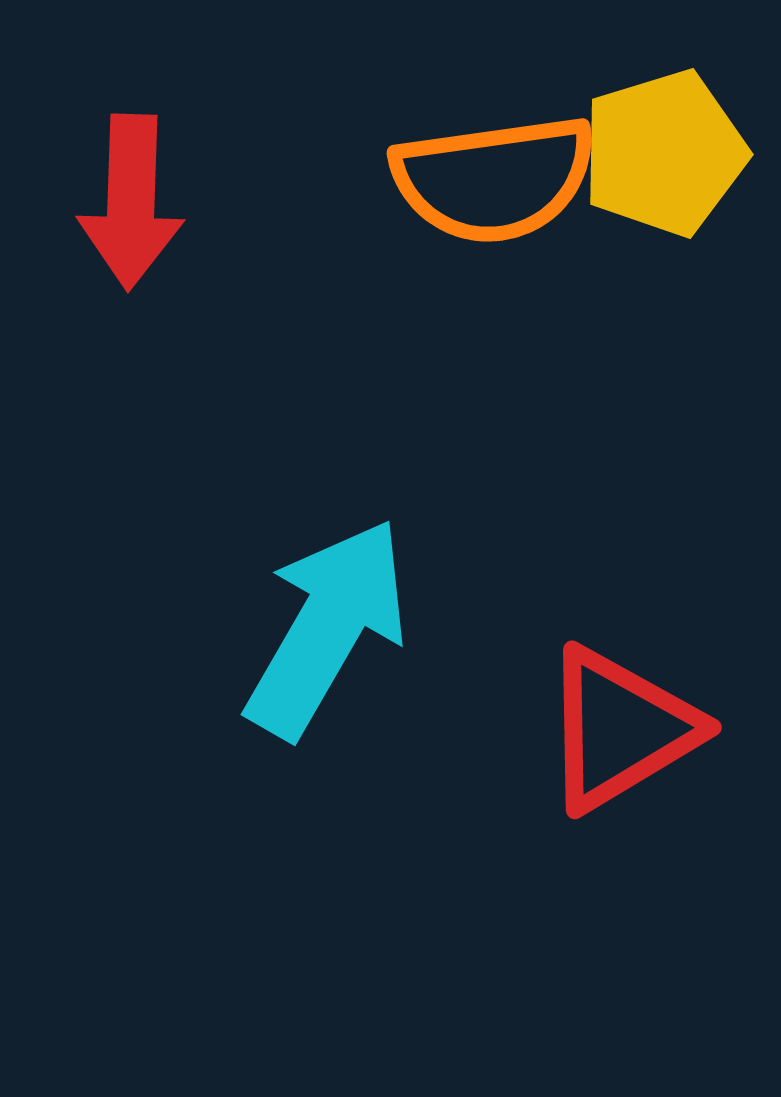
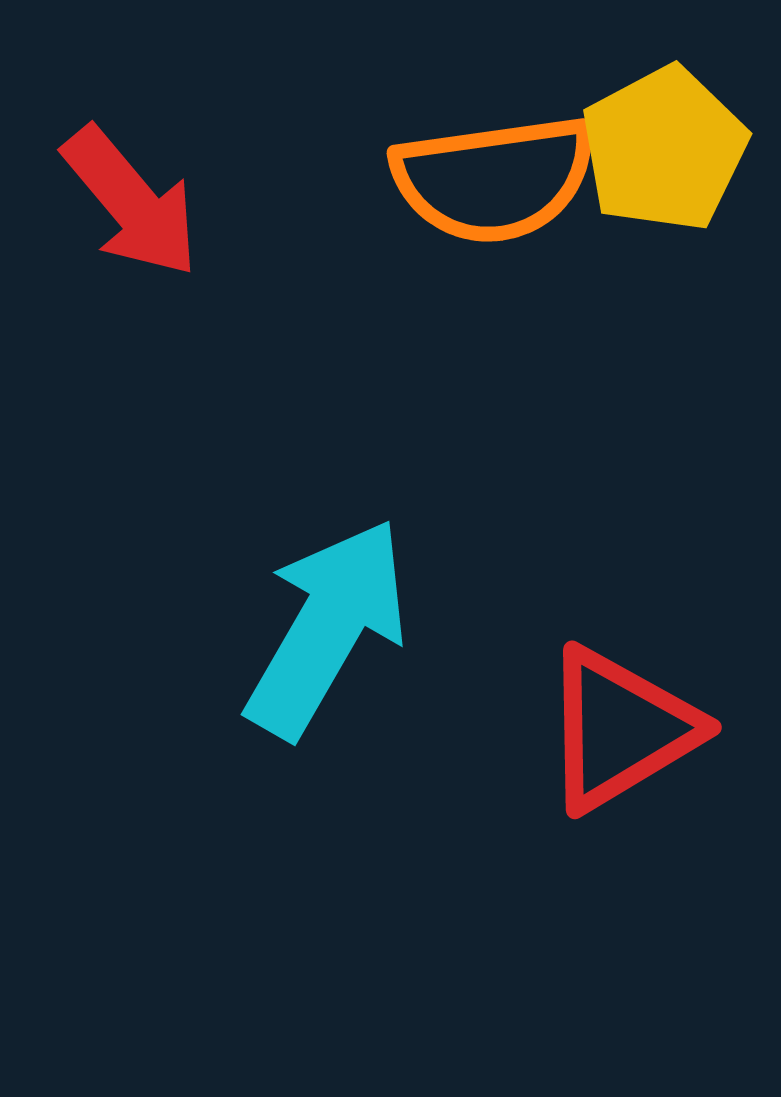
yellow pentagon: moved 4 px up; rotated 11 degrees counterclockwise
red arrow: rotated 42 degrees counterclockwise
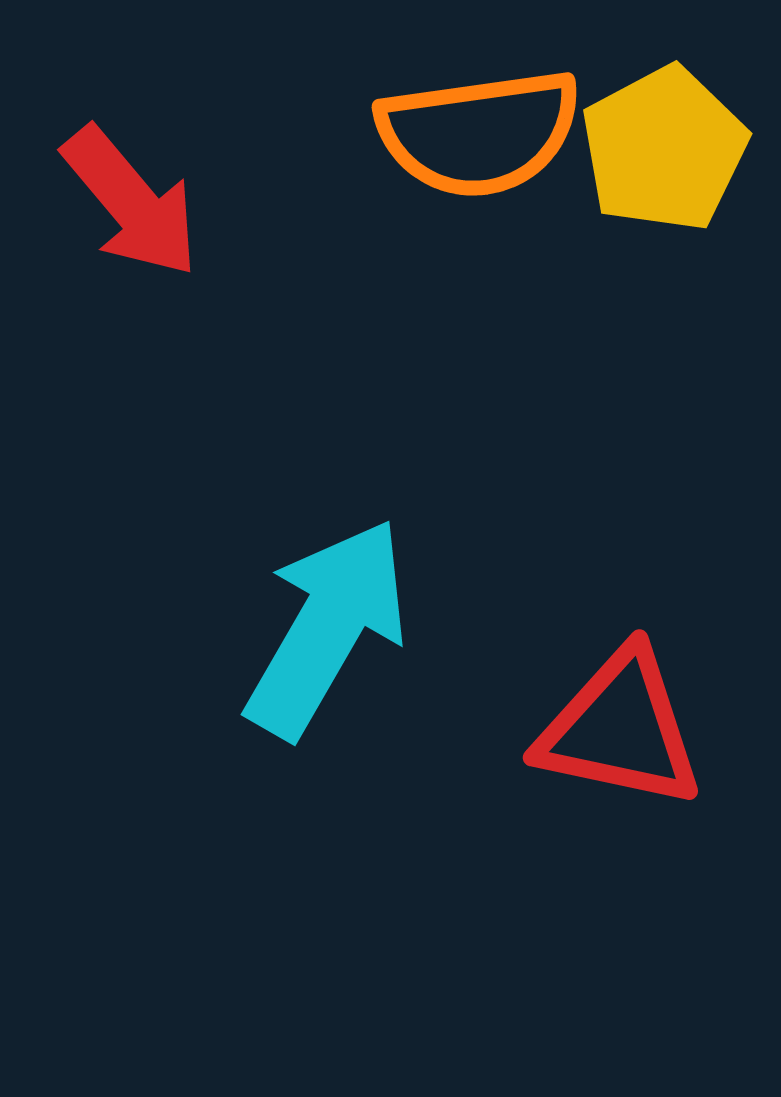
orange semicircle: moved 15 px left, 46 px up
red triangle: rotated 43 degrees clockwise
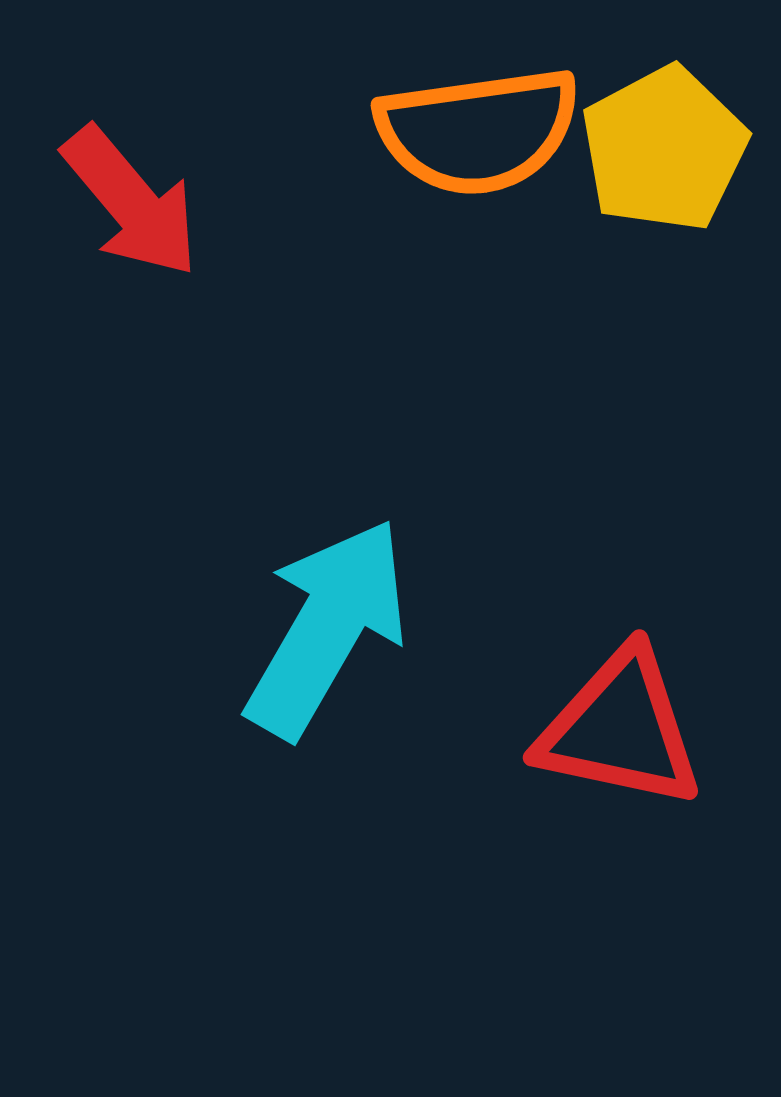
orange semicircle: moved 1 px left, 2 px up
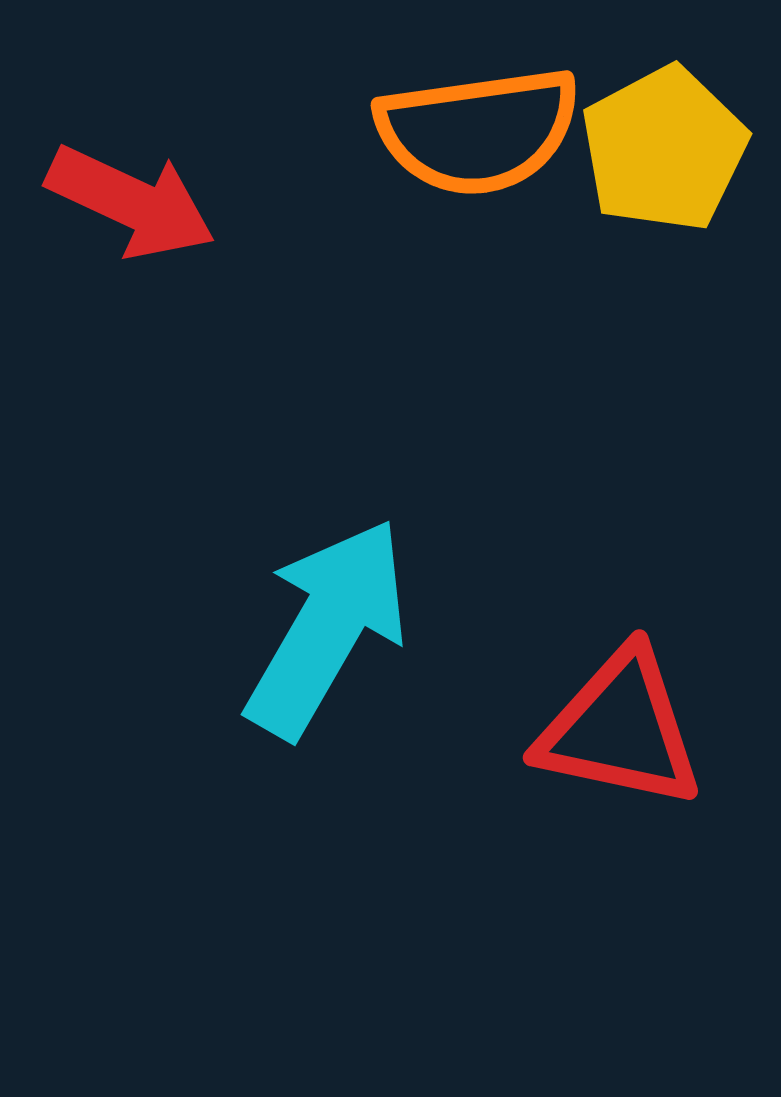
red arrow: rotated 25 degrees counterclockwise
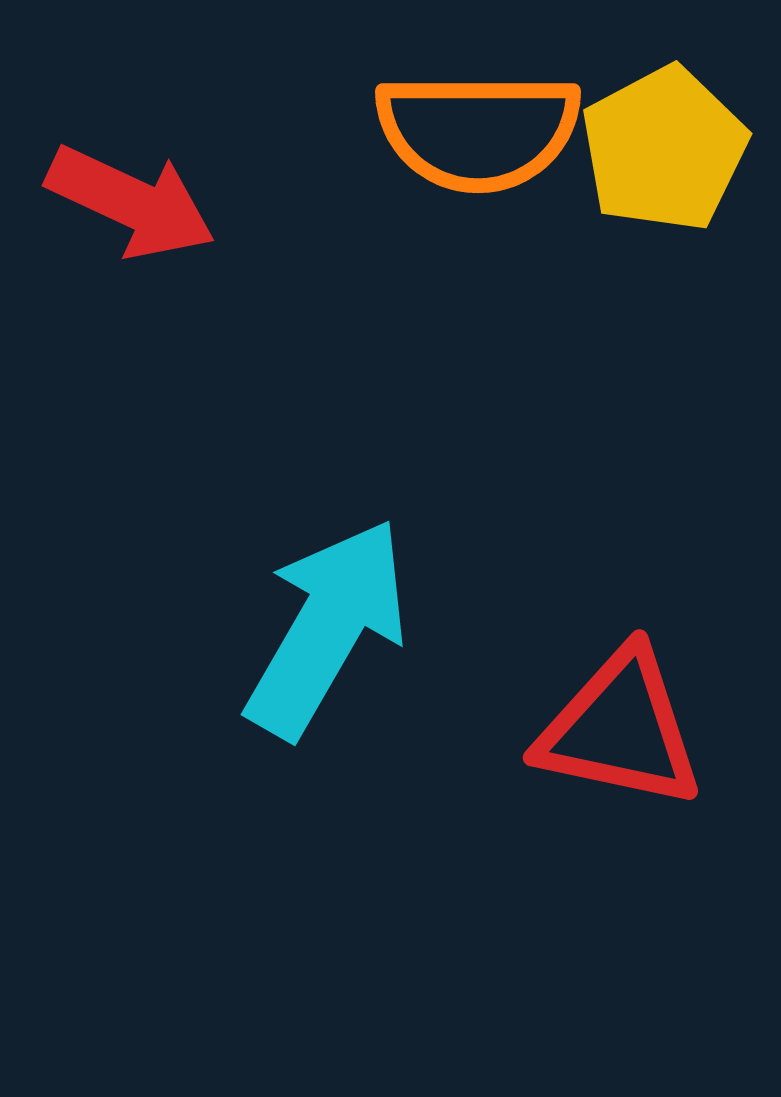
orange semicircle: rotated 8 degrees clockwise
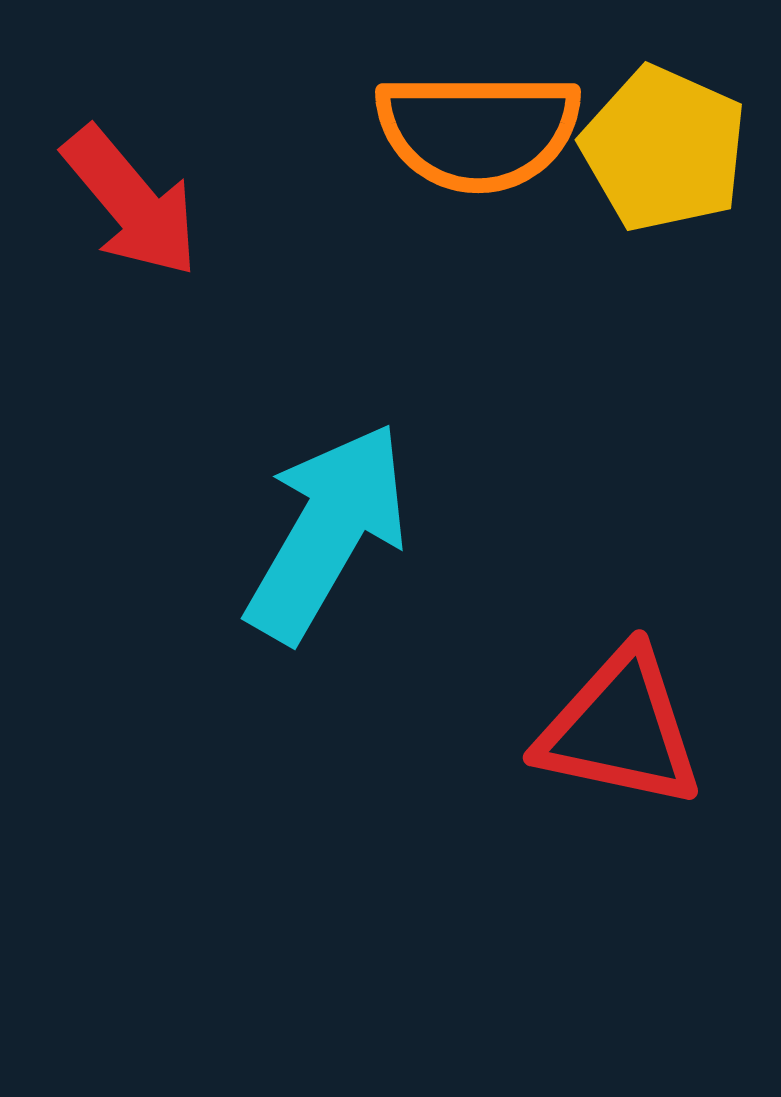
yellow pentagon: rotated 20 degrees counterclockwise
red arrow: rotated 25 degrees clockwise
cyan arrow: moved 96 px up
